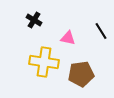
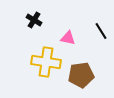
yellow cross: moved 2 px right
brown pentagon: moved 1 px down
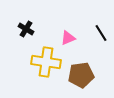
black cross: moved 8 px left, 9 px down
black line: moved 2 px down
pink triangle: rotated 35 degrees counterclockwise
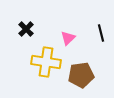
black cross: rotated 14 degrees clockwise
black line: rotated 18 degrees clockwise
pink triangle: rotated 21 degrees counterclockwise
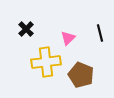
black line: moved 1 px left
yellow cross: rotated 16 degrees counterclockwise
brown pentagon: rotated 30 degrees clockwise
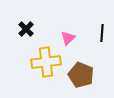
black line: moved 2 px right; rotated 18 degrees clockwise
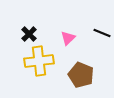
black cross: moved 3 px right, 5 px down
black line: rotated 72 degrees counterclockwise
yellow cross: moved 7 px left, 1 px up
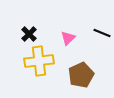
brown pentagon: rotated 25 degrees clockwise
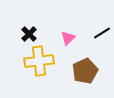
black line: rotated 54 degrees counterclockwise
brown pentagon: moved 4 px right, 4 px up
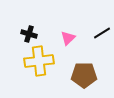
black cross: rotated 28 degrees counterclockwise
brown pentagon: moved 1 px left, 4 px down; rotated 25 degrees clockwise
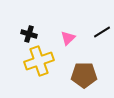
black line: moved 1 px up
yellow cross: rotated 12 degrees counterclockwise
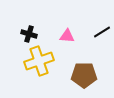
pink triangle: moved 1 px left, 2 px up; rotated 49 degrees clockwise
